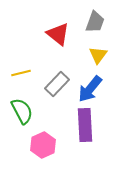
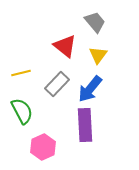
gray trapezoid: rotated 60 degrees counterclockwise
red triangle: moved 7 px right, 12 px down
pink hexagon: moved 2 px down
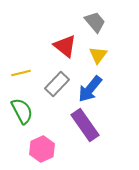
purple rectangle: rotated 32 degrees counterclockwise
pink hexagon: moved 1 px left, 2 px down
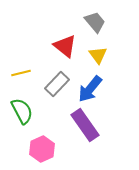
yellow triangle: rotated 12 degrees counterclockwise
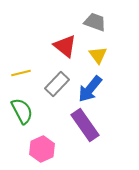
gray trapezoid: rotated 30 degrees counterclockwise
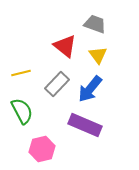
gray trapezoid: moved 2 px down
purple rectangle: rotated 32 degrees counterclockwise
pink hexagon: rotated 10 degrees clockwise
